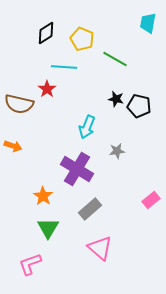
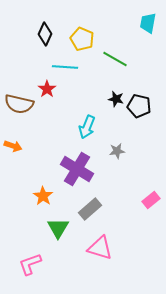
black diamond: moved 1 px left, 1 px down; rotated 35 degrees counterclockwise
cyan line: moved 1 px right
green triangle: moved 10 px right
pink triangle: rotated 24 degrees counterclockwise
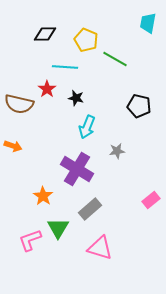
black diamond: rotated 65 degrees clockwise
yellow pentagon: moved 4 px right, 1 px down
black star: moved 40 px left, 1 px up
pink L-shape: moved 24 px up
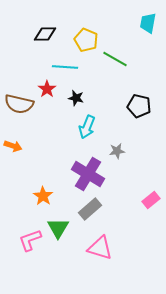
purple cross: moved 11 px right, 5 px down
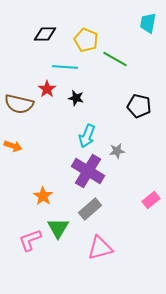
cyan arrow: moved 9 px down
purple cross: moved 3 px up
pink triangle: rotated 32 degrees counterclockwise
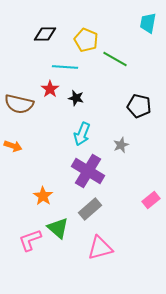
red star: moved 3 px right
cyan arrow: moved 5 px left, 2 px up
gray star: moved 4 px right, 6 px up; rotated 14 degrees counterclockwise
green triangle: rotated 20 degrees counterclockwise
